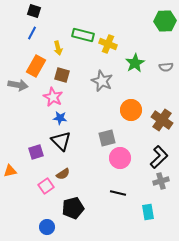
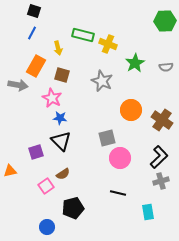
pink star: moved 1 px left, 1 px down
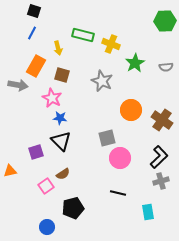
yellow cross: moved 3 px right
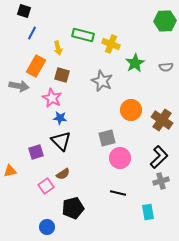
black square: moved 10 px left
gray arrow: moved 1 px right, 1 px down
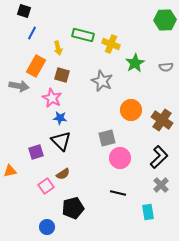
green hexagon: moved 1 px up
gray cross: moved 4 px down; rotated 28 degrees counterclockwise
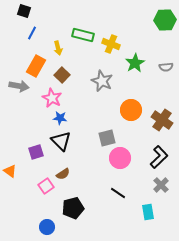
brown square: rotated 28 degrees clockwise
orange triangle: rotated 48 degrees clockwise
black line: rotated 21 degrees clockwise
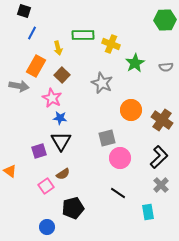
green rectangle: rotated 15 degrees counterclockwise
gray star: moved 2 px down
black triangle: rotated 15 degrees clockwise
purple square: moved 3 px right, 1 px up
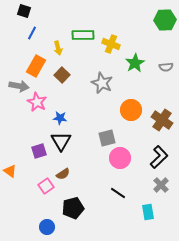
pink star: moved 15 px left, 4 px down
